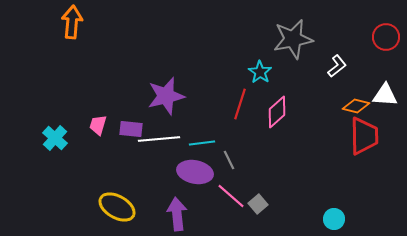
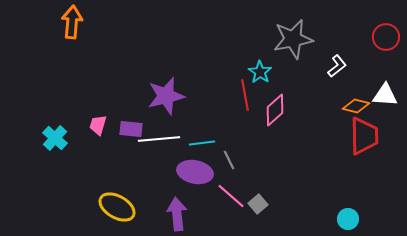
red line: moved 5 px right, 9 px up; rotated 28 degrees counterclockwise
pink diamond: moved 2 px left, 2 px up
cyan circle: moved 14 px right
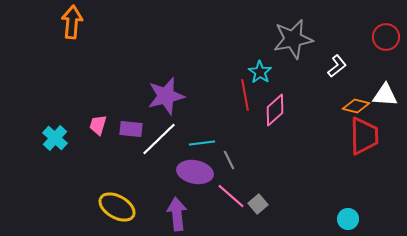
white line: rotated 39 degrees counterclockwise
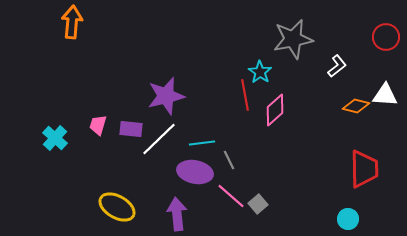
red trapezoid: moved 33 px down
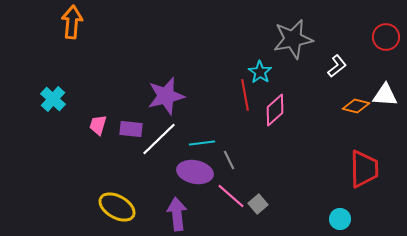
cyan cross: moved 2 px left, 39 px up
cyan circle: moved 8 px left
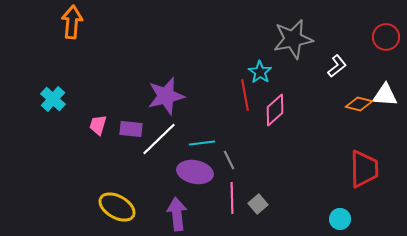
orange diamond: moved 3 px right, 2 px up
pink line: moved 1 px right, 2 px down; rotated 48 degrees clockwise
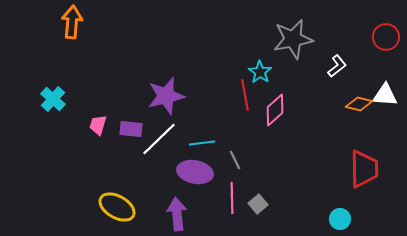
gray line: moved 6 px right
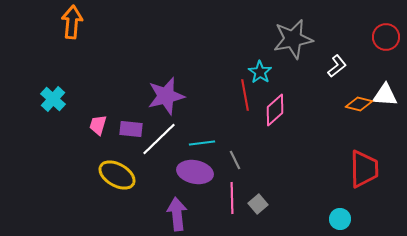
yellow ellipse: moved 32 px up
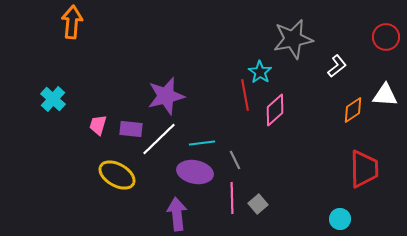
orange diamond: moved 6 px left, 6 px down; rotated 48 degrees counterclockwise
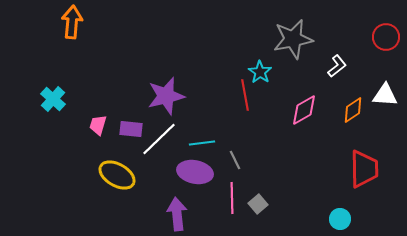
pink diamond: moved 29 px right; rotated 12 degrees clockwise
